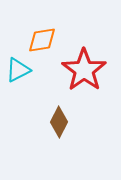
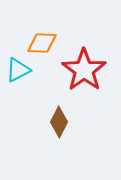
orange diamond: moved 3 px down; rotated 12 degrees clockwise
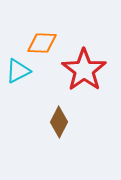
cyan triangle: moved 1 px down
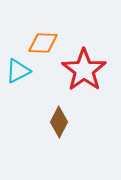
orange diamond: moved 1 px right
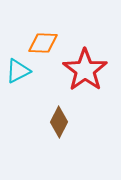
red star: moved 1 px right
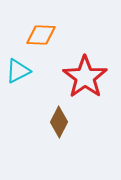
orange diamond: moved 2 px left, 8 px up
red star: moved 7 px down
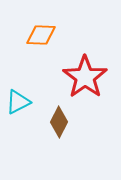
cyan triangle: moved 31 px down
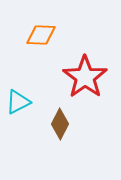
brown diamond: moved 1 px right, 2 px down
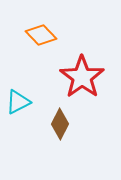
orange diamond: rotated 44 degrees clockwise
red star: moved 3 px left
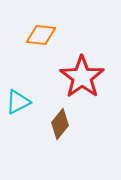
orange diamond: rotated 40 degrees counterclockwise
brown diamond: rotated 12 degrees clockwise
